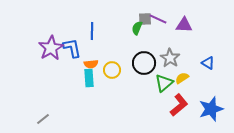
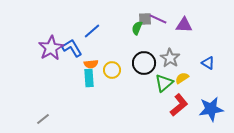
blue line: rotated 48 degrees clockwise
blue L-shape: rotated 20 degrees counterclockwise
blue star: rotated 10 degrees clockwise
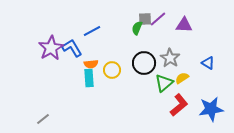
purple line: rotated 66 degrees counterclockwise
blue line: rotated 12 degrees clockwise
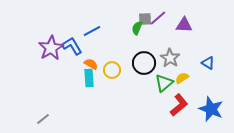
purple line: moved 1 px up
blue L-shape: moved 2 px up
orange semicircle: rotated 144 degrees counterclockwise
blue star: rotated 30 degrees clockwise
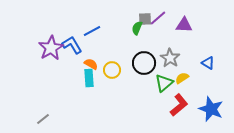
blue L-shape: moved 1 px up
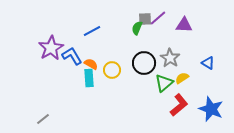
blue L-shape: moved 11 px down
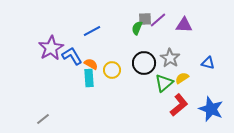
purple line: moved 2 px down
blue triangle: rotated 16 degrees counterclockwise
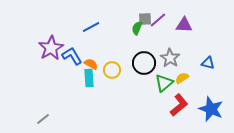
blue line: moved 1 px left, 4 px up
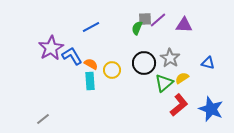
cyan rectangle: moved 1 px right, 3 px down
